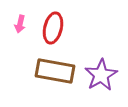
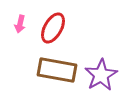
red ellipse: rotated 16 degrees clockwise
brown rectangle: moved 2 px right, 1 px up
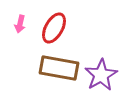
red ellipse: moved 1 px right
brown rectangle: moved 2 px right, 2 px up
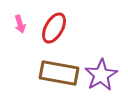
pink arrow: rotated 30 degrees counterclockwise
brown rectangle: moved 5 px down
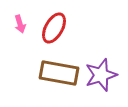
purple star: rotated 12 degrees clockwise
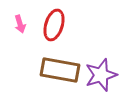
red ellipse: moved 3 px up; rotated 12 degrees counterclockwise
brown rectangle: moved 1 px right, 3 px up
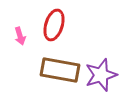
pink arrow: moved 12 px down
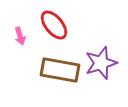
red ellipse: rotated 56 degrees counterclockwise
purple star: moved 12 px up
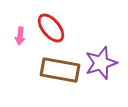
red ellipse: moved 3 px left, 3 px down
pink arrow: rotated 24 degrees clockwise
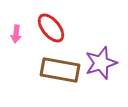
pink arrow: moved 4 px left, 2 px up
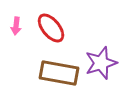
pink arrow: moved 8 px up
brown rectangle: moved 1 px left, 3 px down
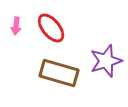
purple star: moved 5 px right, 2 px up
brown rectangle: rotated 6 degrees clockwise
